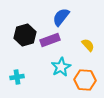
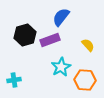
cyan cross: moved 3 px left, 3 px down
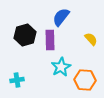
purple rectangle: rotated 72 degrees counterclockwise
yellow semicircle: moved 3 px right, 6 px up
cyan cross: moved 3 px right
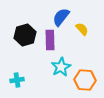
yellow semicircle: moved 9 px left, 10 px up
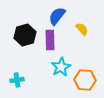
blue semicircle: moved 4 px left, 1 px up
